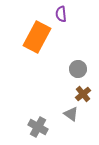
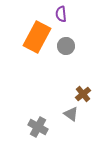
gray circle: moved 12 px left, 23 px up
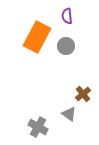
purple semicircle: moved 6 px right, 2 px down
gray triangle: moved 2 px left
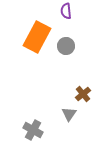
purple semicircle: moved 1 px left, 5 px up
gray triangle: rotated 28 degrees clockwise
gray cross: moved 5 px left, 3 px down
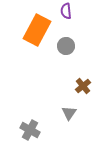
orange rectangle: moved 7 px up
brown cross: moved 8 px up
gray triangle: moved 1 px up
gray cross: moved 3 px left
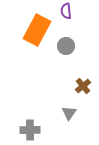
gray cross: rotated 30 degrees counterclockwise
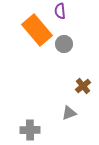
purple semicircle: moved 6 px left
orange rectangle: rotated 68 degrees counterclockwise
gray circle: moved 2 px left, 2 px up
gray triangle: rotated 35 degrees clockwise
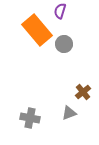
purple semicircle: rotated 21 degrees clockwise
brown cross: moved 6 px down
gray cross: moved 12 px up; rotated 12 degrees clockwise
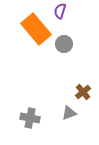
orange rectangle: moved 1 px left, 1 px up
